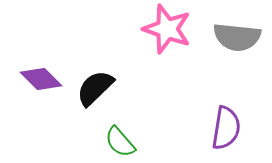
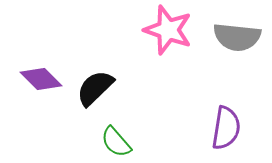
pink star: moved 1 px right, 1 px down
green semicircle: moved 4 px left
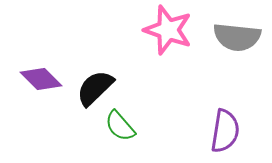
purple semicircle: moved 1 px left, 3 px down
green semicircle: moved 4 px right, 16 px up
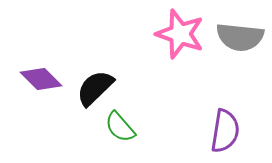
pink star: moved 12 px right, 4 px down
gray semicircle: moved 3 px right
green semicircle: moved 1 px down
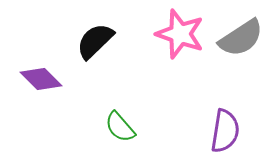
gray semicircle: moved 1 px right, 1 px down; rotated 39 degrees counterclockwise
black semicircle: moved 47 px up
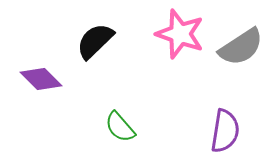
gray semicircle: moved 9 px down
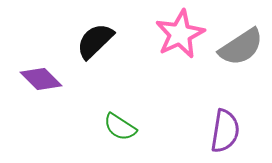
pink star: rotated 27 degrees clockwise
green semicircle: rotated 16 degrees counterclockwise
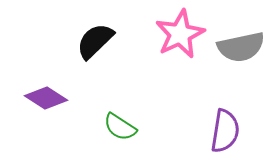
gray semicircle: rotated 21 degrees clockwise
purple diamond: moved 5 px right, 19 px down; rotated 12 degrees counterclockwise
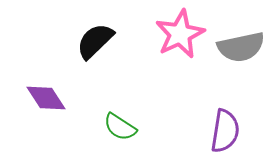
purple diamond: rotated 24 degrees clockwise
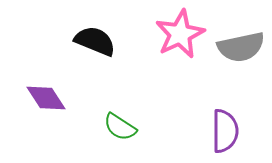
black semicircle: rotated 66 degrees clockwise
purple semicircle: rotated 9 degrees counterclockwise
